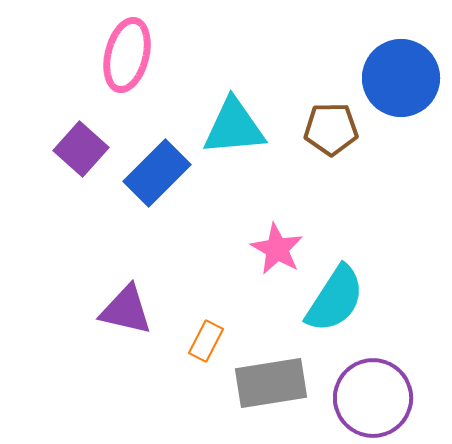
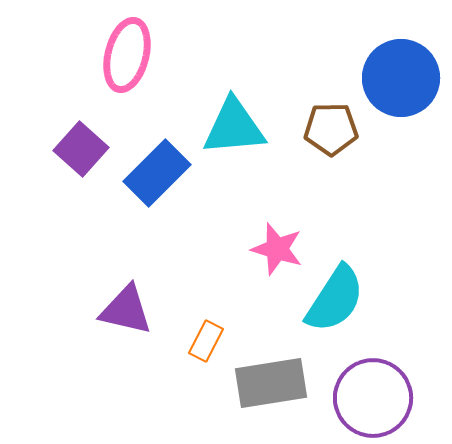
pink star: rotated 12 degrees counterclockwise
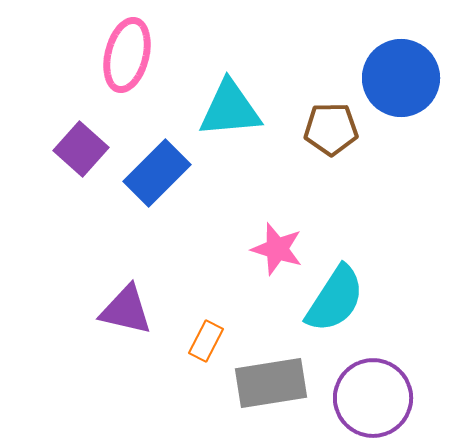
cyan triangle: moved 4 px left, 18 px up
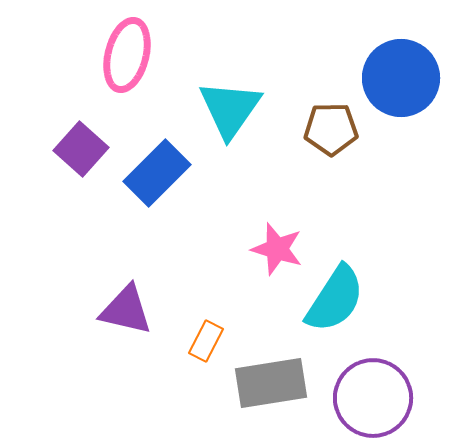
cyan triangle: rotated 50 degrees counterclockwise
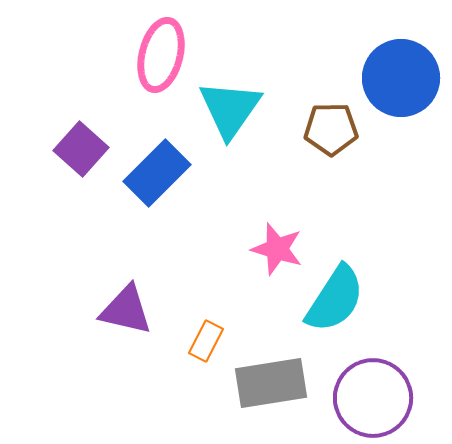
pink ellipse: moved 34 px right
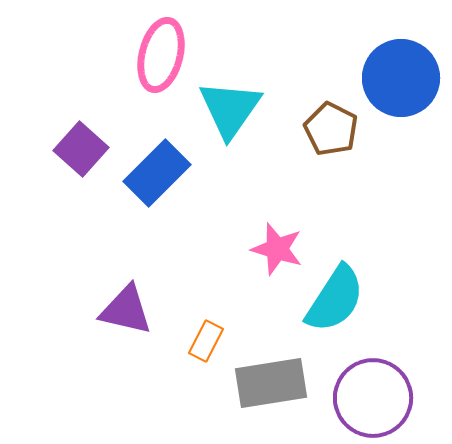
brown pentagon: rotated 28 degrees clockwise
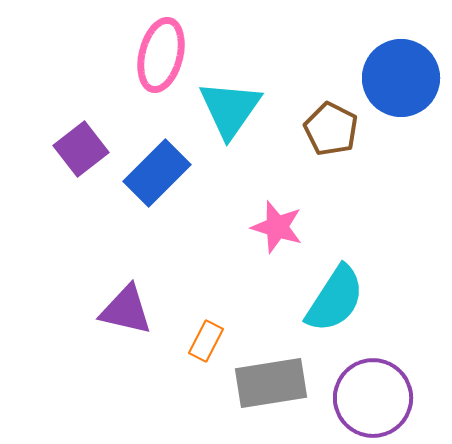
purple square: rotated 10 degrees clockwise
pink star: moved 22 px up
